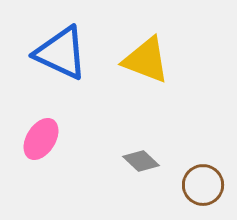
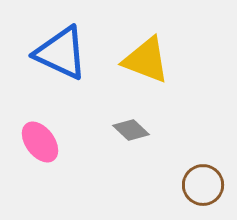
pink ellipse: moved 1 px left, 3 px down; rotated 69 degrees counterclockwise
gray diamond: moved 10 px left, 31 px up
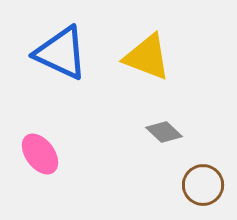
yellow triangle: moved 1 px right, 3 px up
gray diamond: moved 33 px right, 2 px down
pink ellipse: moved 12 px down
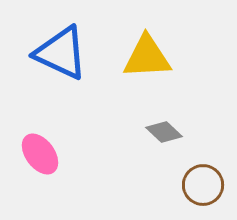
yellow triangle: rotated 24 degrees counterclockwise
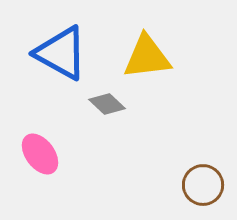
blue triangle: rotated 4 degrees clockwise
yellow triangle: rotated 4 degrees counterclockwise
gray diamond: moved 57 px left, 28 px up
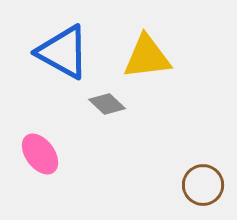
blue triangle: moved 2 px right, 1 px up
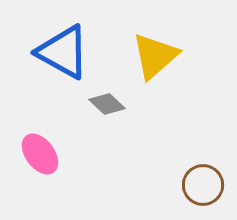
yellow triangle: moved 8 px right, 1 px up; rotated 34 degrees counterclockwise
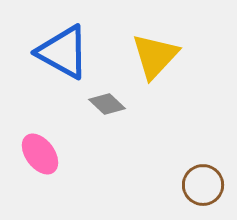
yellow triangle: rotated 6 degrees counterclockwise
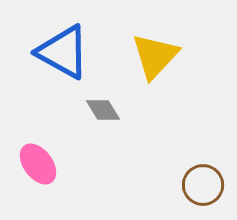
gray diamond: moved 4 px left, 6 px down; rotated 15 degrees clockwise
pink ellipse: moved 2 px left, 10 px down
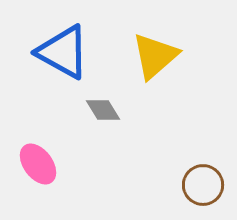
yellow triangle: rotated 6 degrees clockwise
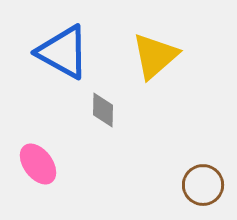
gray diamond: rotated 33 degrees clockwise
